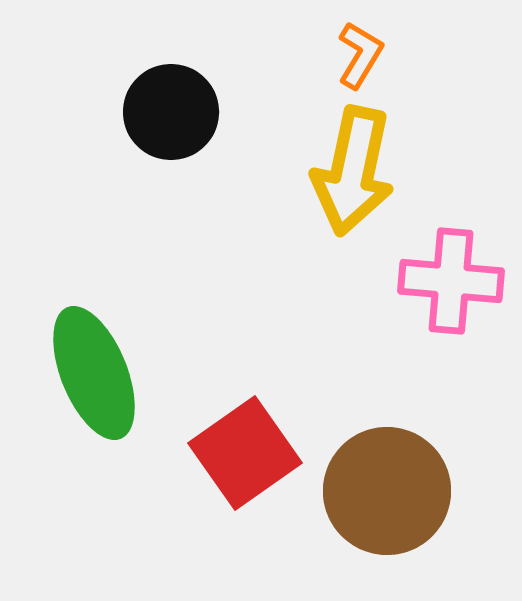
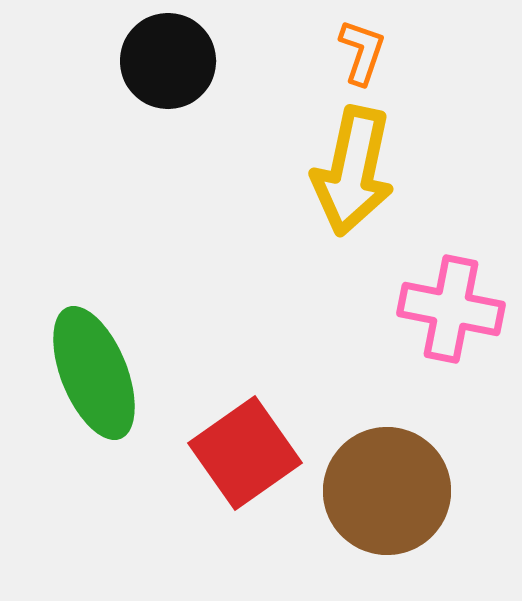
orange L-shape: moved 2 px right, 3 px up; rotated 12 degrees counterclockwise
black circle: moved 3 px left, 51 px up
pink cross: moved 28 px down; rotated 6 degrees clockwise
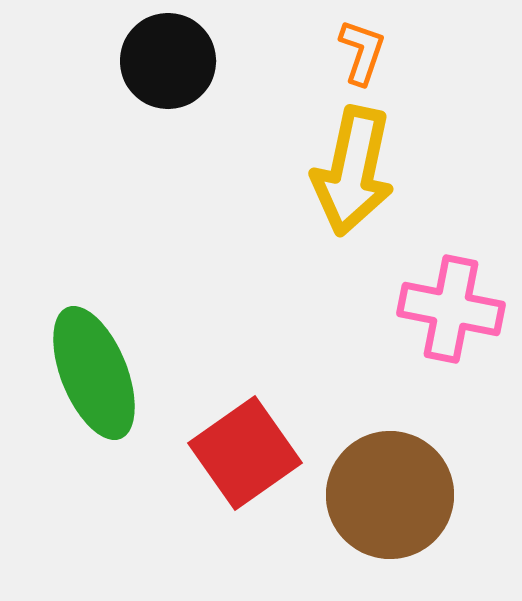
brown circle: moved 3 px right, 4 px down
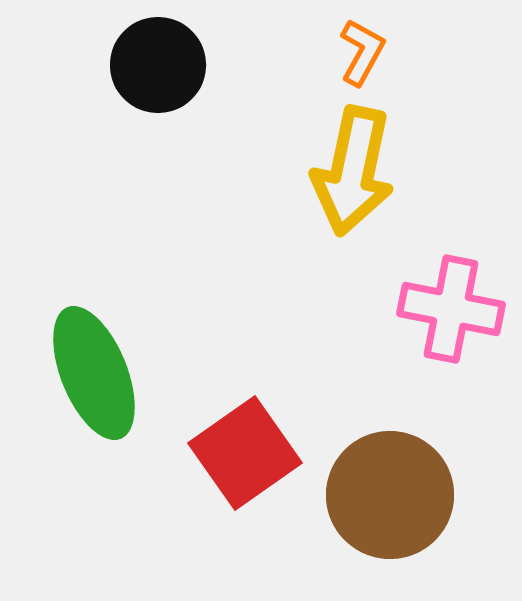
orange L-shape: rotated 10 degrees clockwise
black circle: moved 10 px left, 4 px down
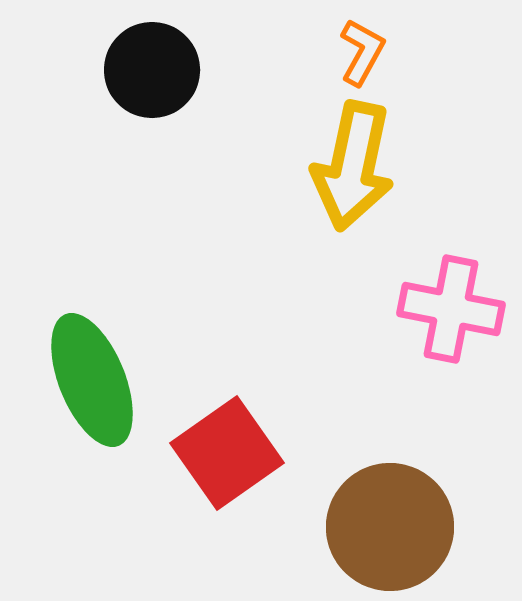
black circle: moved 6 px left, 5 px down
yellow arrow: moved 5 px up
green ellipse: moved 2 px left, 7 px down
red square: moved 18 px left
brown circle: moved 32 px down
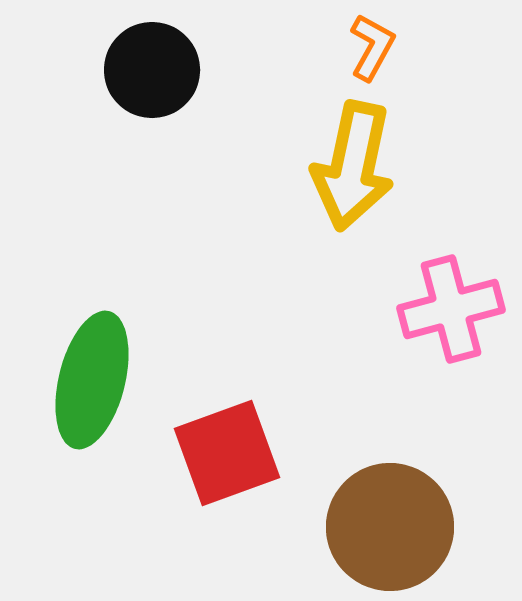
orange L-shape: moved 10 px right, 5 px up
pink cross: rotated 26 degrees counterclockwise
green ellipse: rotated 36 degrees clockwise
red square: rotated 15 degrees clockwise
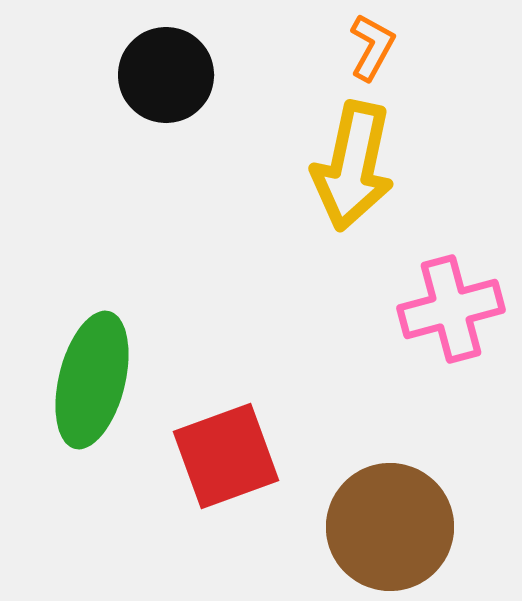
black circle: moved 14 px right, 5 px down
red square: moved 1 px left, 3 px down
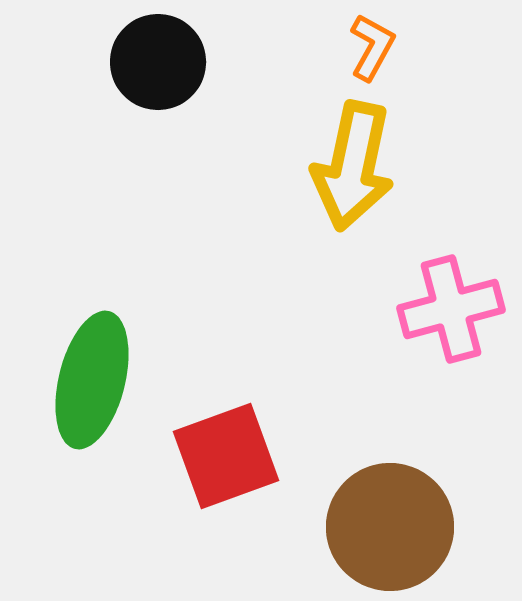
black circle: moved 8 px left, 13 px up
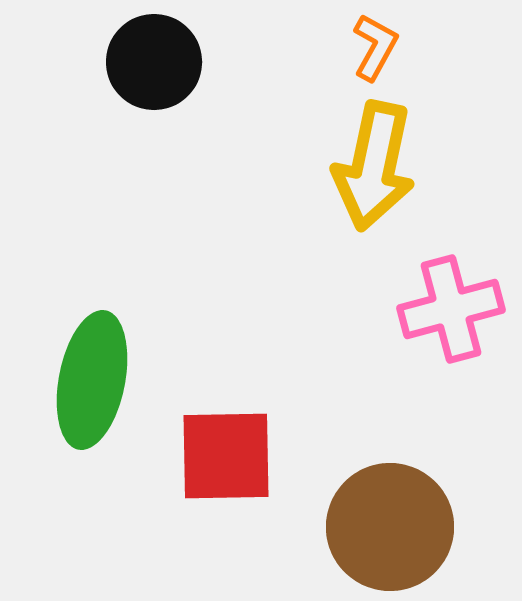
orange L-shape: moved 3 px right
black circle: moved 4 px left
yellow arrow: moved 21 px right
green ellipse: rotated 3 degrees counterclockwise
red square: rotated 19 degrees clockwise
